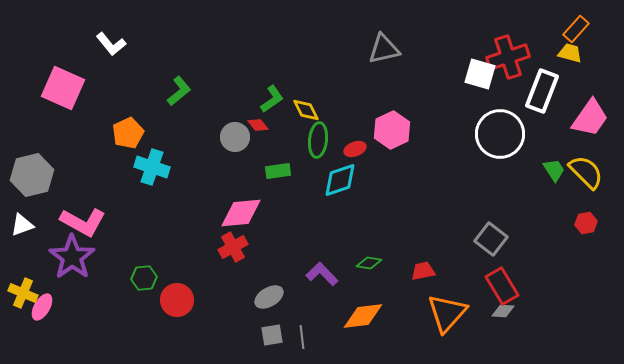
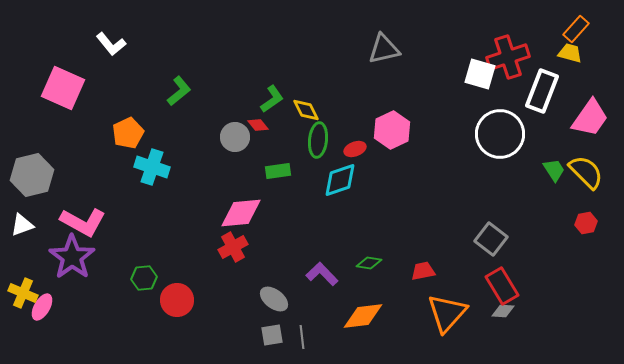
gray ellipse at (269, 297): moved 5 px right, 2 px down; rotated 68 degrees clockwise
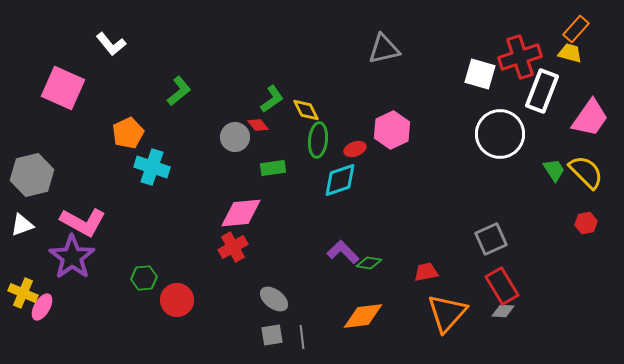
red cross at (508, 57): moved 12 px right
green rectangle at (278, 171): moved 5 px left, 3 px up
gray square at (491, 239): rotated 28 degrees clockwise
red trapezoid at (423, 271): moved 3 px right, 1 px down
purple L-shape at (322, 274): moved 21 px right, 22 px up
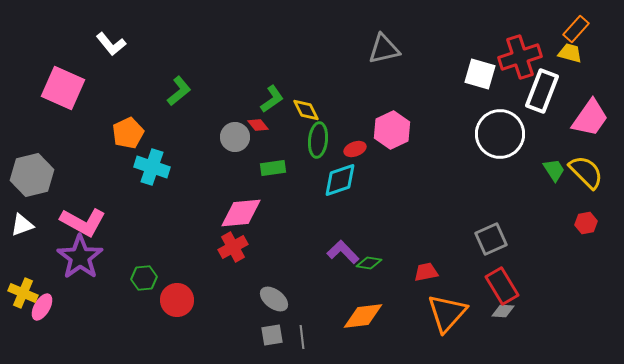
purple star at (72, 257): moved 8 px right
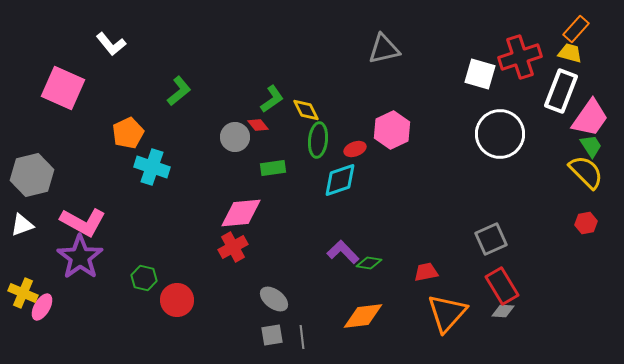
white rectangle at (542, 91): moved 19 px right
green trapezoid at (554, 170): moved 37 px right, 24 px up
green hexagon at (144, 278): rotated 20 degrees clockwise
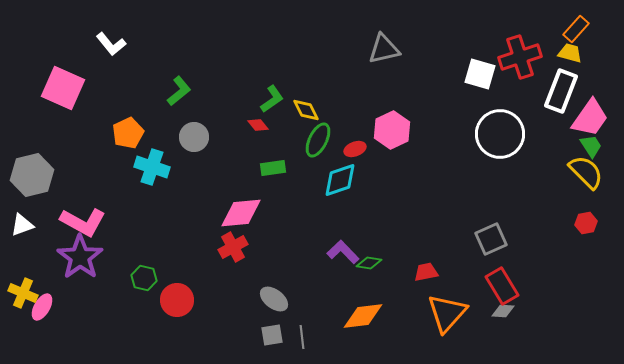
gray circle at (235, 137): moved 41 px left
green ellipse at (318, 140): rotated 20 degrees clockwise
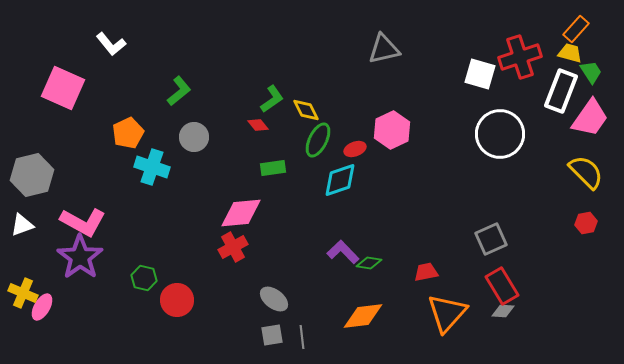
green trapezoid at (591, 146): moved 74 px up
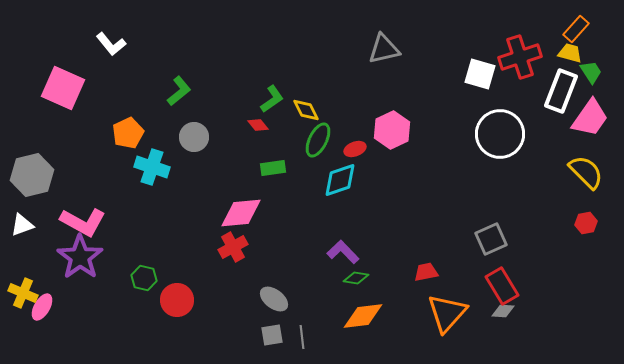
green diamond at (369, 263): moved 13 px left, 15 px down
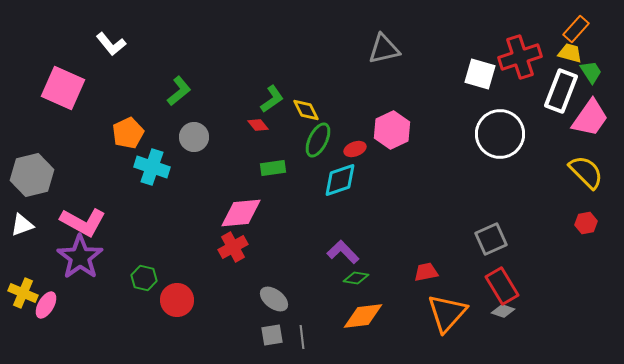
pink ellipse at (42, 307): moved 4 px right, 2 px up
gray diamond at (503, 311): rotated 15 degrees clockwise
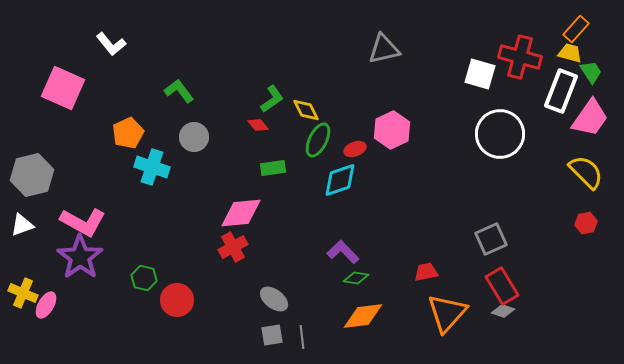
red cross at (520, 57): rotated 33 degrees clockwise
green L-shape at (179, 91): rotated 88 degrees counterclockwise
